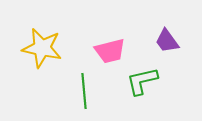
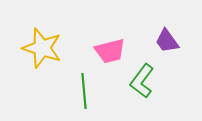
yellow star: rotated 6 degrees clockwise
green L-shape: rotated 40 degrees counterclockwise
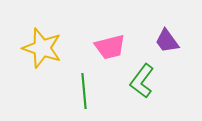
pink trapezoid: moved 4 px up
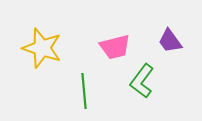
purple trapezoid: moved 3 px right
pink trapezoid: moved 5 px right
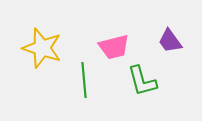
pink trapezoid: moved 1 px left
green L-shape: rotated 52 degrees counterclockwise
green line: moved 11 px up
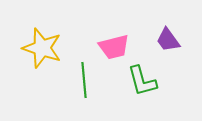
purple trapezoid: moved 2 px left, 1 px up
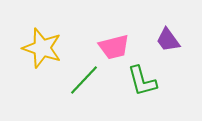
green line: rotated 48 degrees clockwise
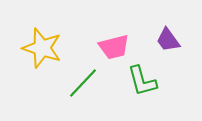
green line: moved 1 px left, 3 px down
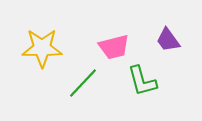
yellow star: rotated 18 degrees counterclockwise
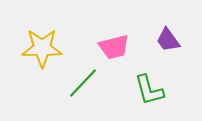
green L-shape: moved 7 px right, 9 px down
